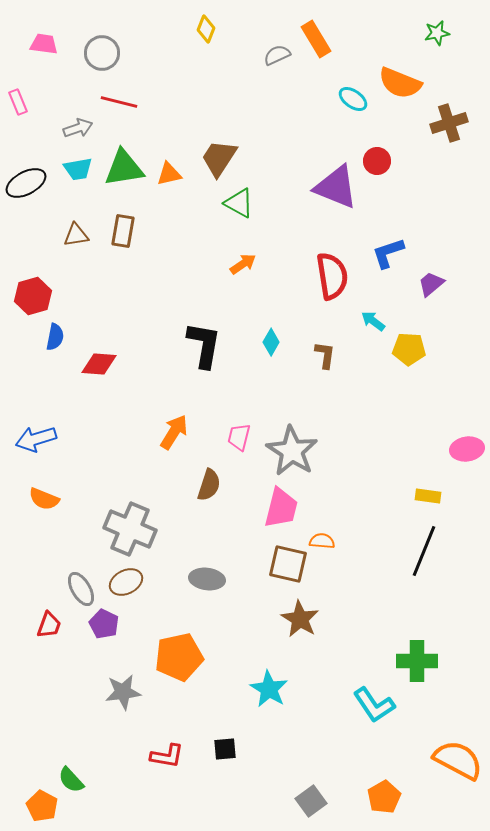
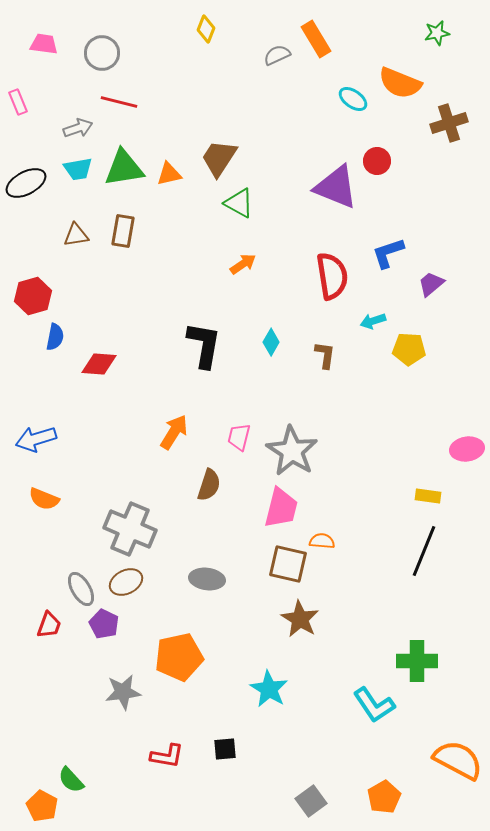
cyan arrow at (373, 321): rotated 55 degrees counterclockwise
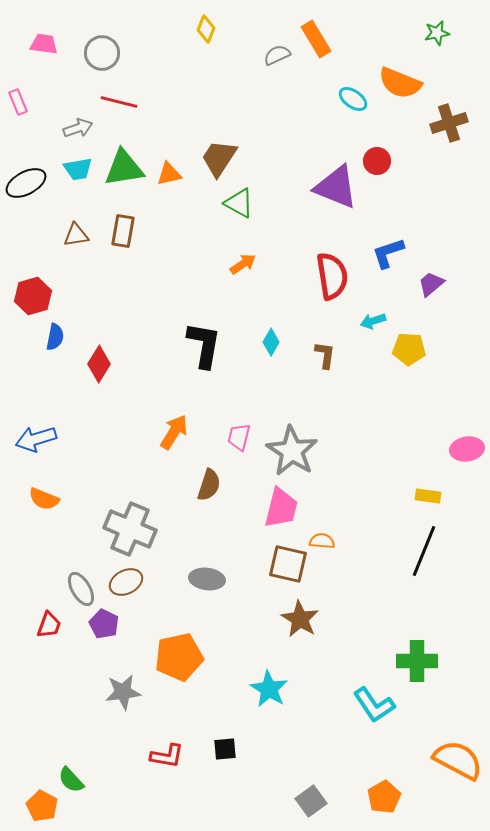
red diamond at (99, 364): rotated 63 degrees counterclockwise
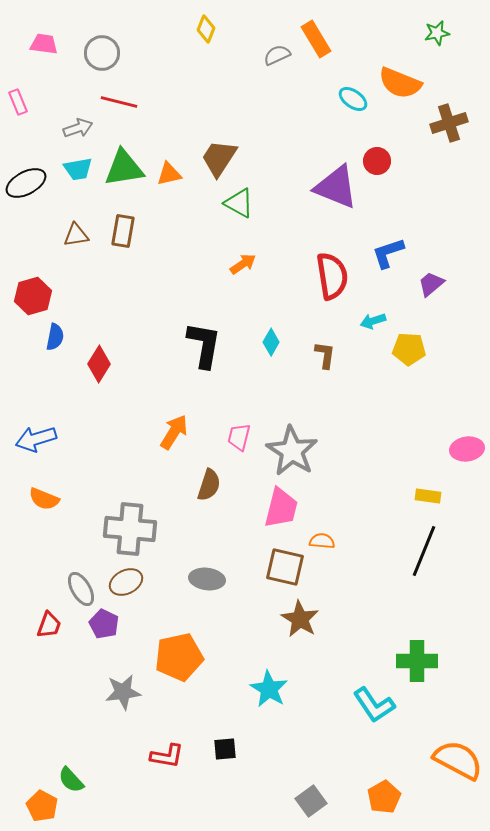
gray cross at (130, 529): rotated 18 degrees counterclockwise
brown square at (288, 564): moved 3 px left, 3 px down
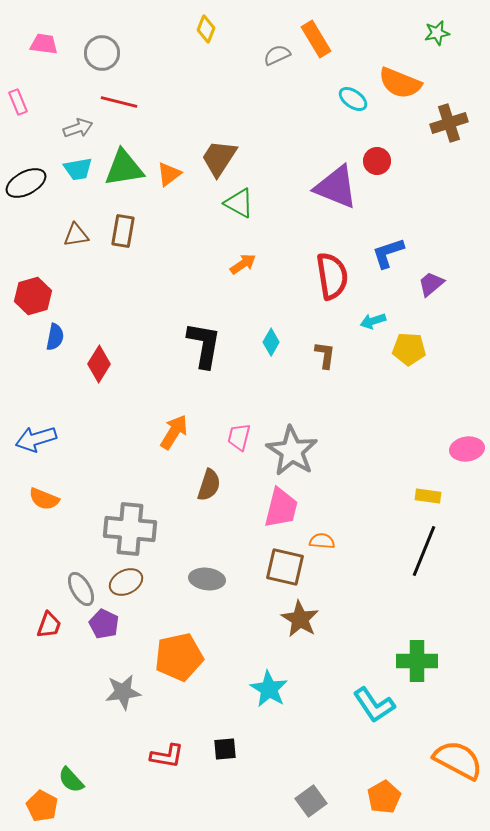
orange triangle at (169, 174): rotated 24 degrees counterclockwise
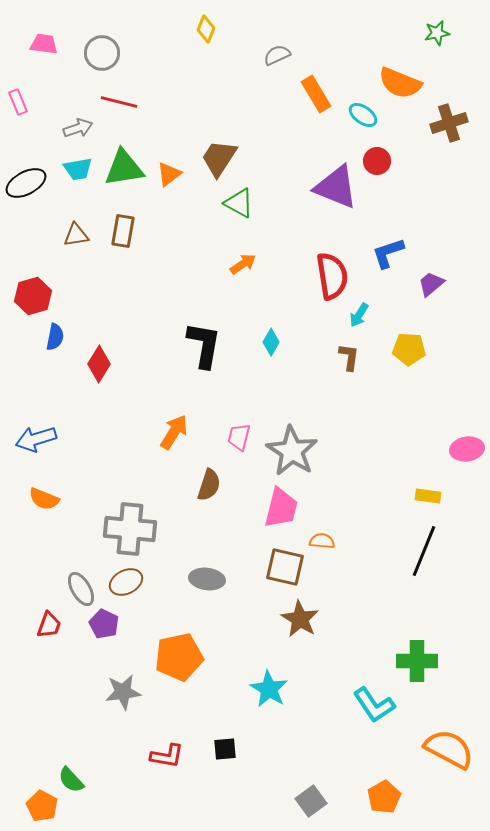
orange rectangle at (316, 39): moved 55 px down
cyan ellipse at (353, 99): moved 10 px right, 16 px down
cyan arrow at (373, 321): moved 14 px left, 6 px up; rotated 40 degrees counterclockwise
brown L-shape at (325, 355): moved 24 px right, 2 px down
orange semicircle at (458, 760): moved 9 px left, 11 px up
